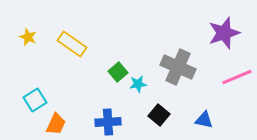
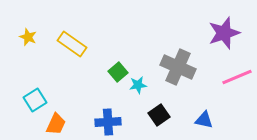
cyan star: moved 1 px down
black square: rotated 15 degrees clockwise
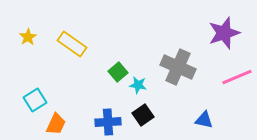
yellow star: rotated 18 degrees clockwise
cyan star: rotated 18 degrees clockwise
black square: moved 16 px left
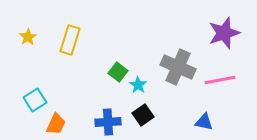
yellow rectangle: moved 2 px left, 4 px up; rotated 72 degrees clockwise
green square: rotated 12 degrees counterclockwise
pink line: moved 17 px left, 3 px down; rotated 12 degrees clockwise
cyan star: rotated 24 degrees clockwise
blue triangle: moved 2 px down
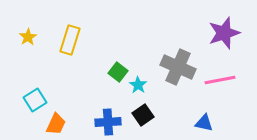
blue triangle: moved 1 px down
